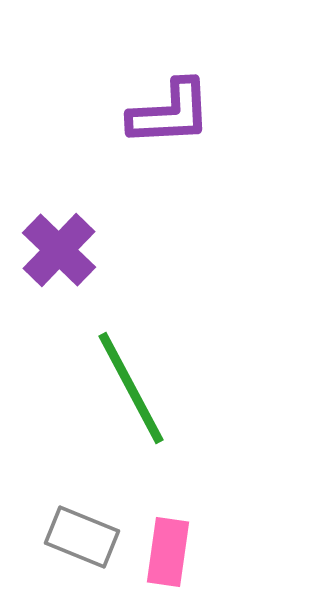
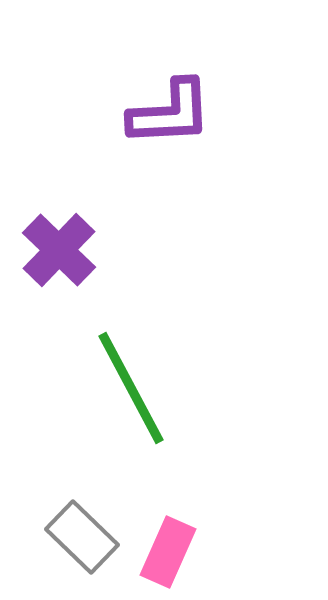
gray rectangle: rotated 22 degrees clockwise
pink rectangle: rotated 16 degrees clockwise
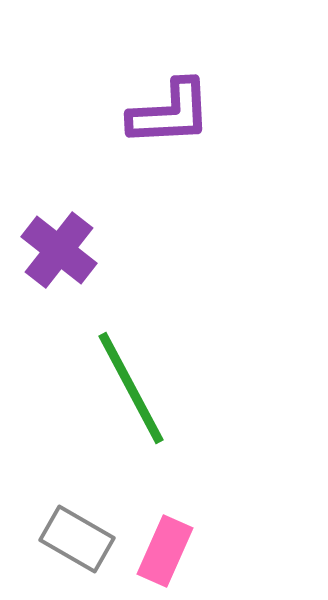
purple cross: rotated 6 degrees counterclockwise
gray rectangle: moved 5 px left, 2 px down; rotated 14 degrees counterclockwise
pink rectangle: moved 3 px left, 1 px up
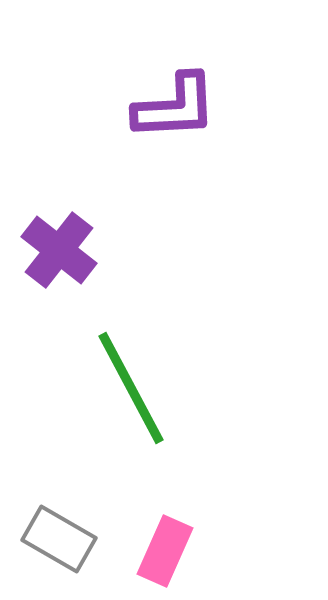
purple L-shape: moved 5 px right, 6 px up
gray rectangle: moved 18 px left
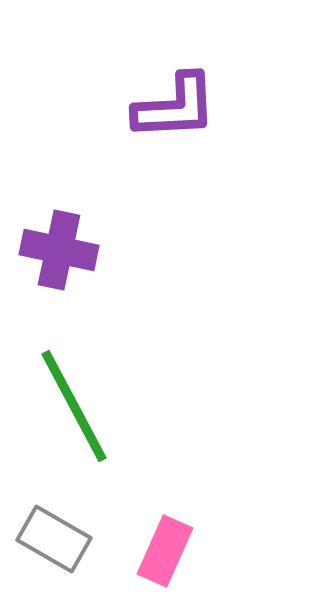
purple cross: rotated 26 degrees counterclockwise
green line: moved 57 px left, 18 px down
gray rectangle: moved 5 px left
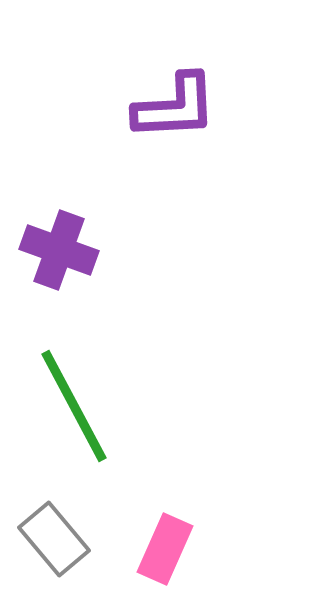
purple cross: rotated 8 degrees clockwise
gray rectangle: rotated 20 degrees clockwise
pink rectangle: moved 2 px up
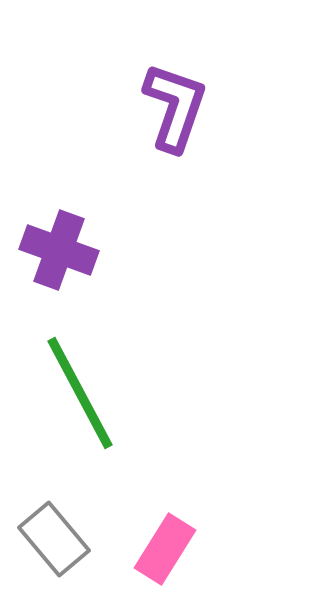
purple L-shape: rotated 68 degrees counterclockwise
green line: moved 6 px right, 13 px up
pink rectangle: rotated 8 degrees clockwise
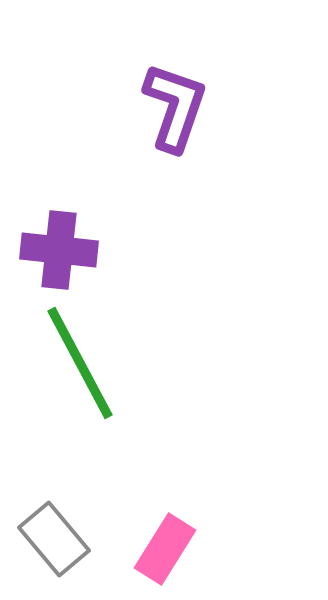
purple cross: rotated 14 degrees counterclockwise
green line: moved 30 px up
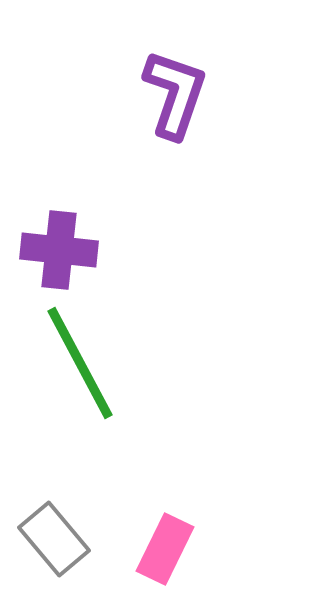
purple L-shape: moved 13 px up
pink rectangle: rotated 6 degrees counterclockwise
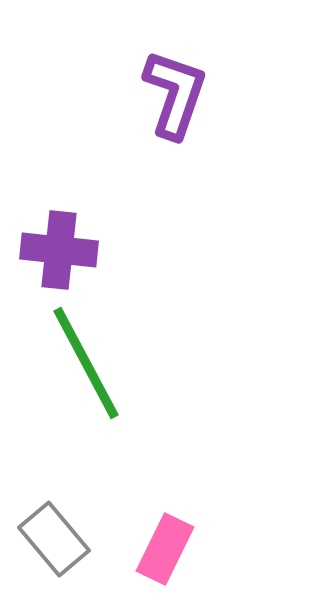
green line: moved 6 px right
